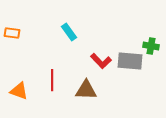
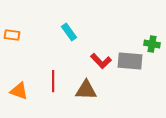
orange rectangle: moved 2 px down
green cross: moved 1 px right, 2 px up
red line: moved 1 px right, 1 px down
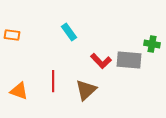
gray rectangle: moved 1 px left, 1 px up
brown triangle: rotated 45 degrees counterclockwise
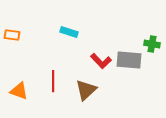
cyan rectangle: rotated 36 degrees counterclockwise
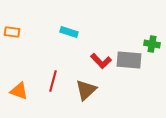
orange rectangle: moved 3 px up
red line: rotated 15 degrees clockwise
